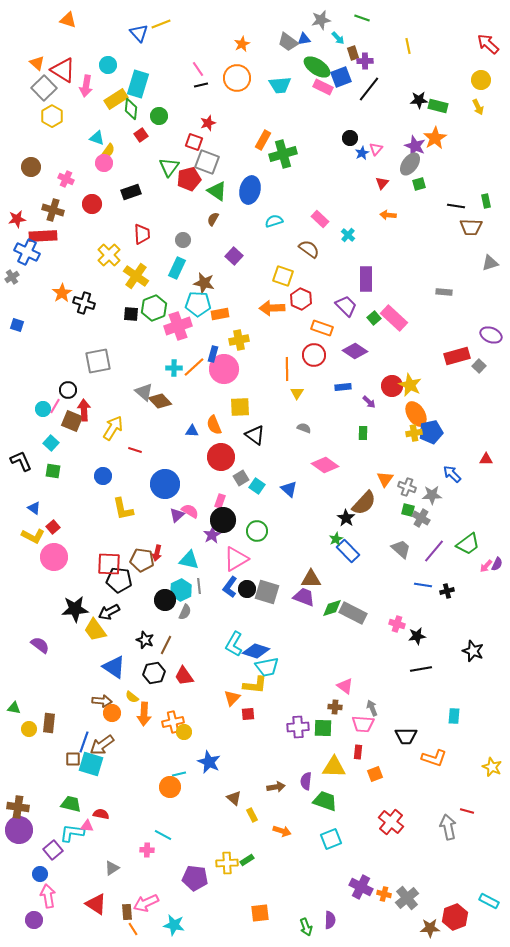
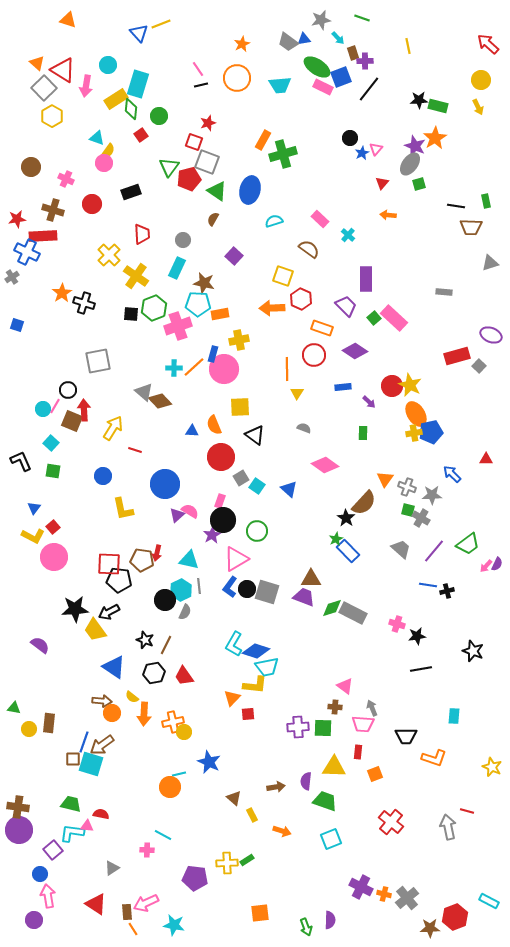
blue triangle at (34, 508): rotated 32 degrees clockwise
blue line at (423, 585): moved 5 px right
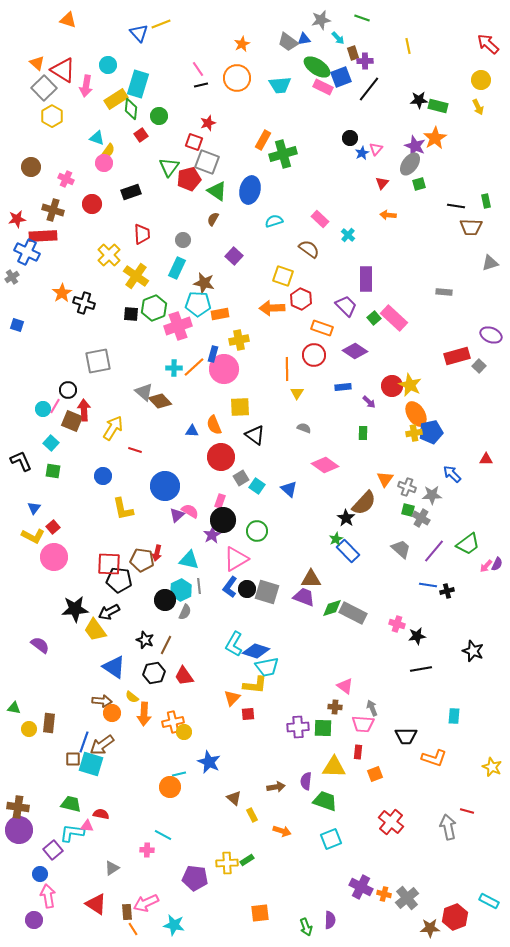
blue circle at (165, 484): moved 2 px down
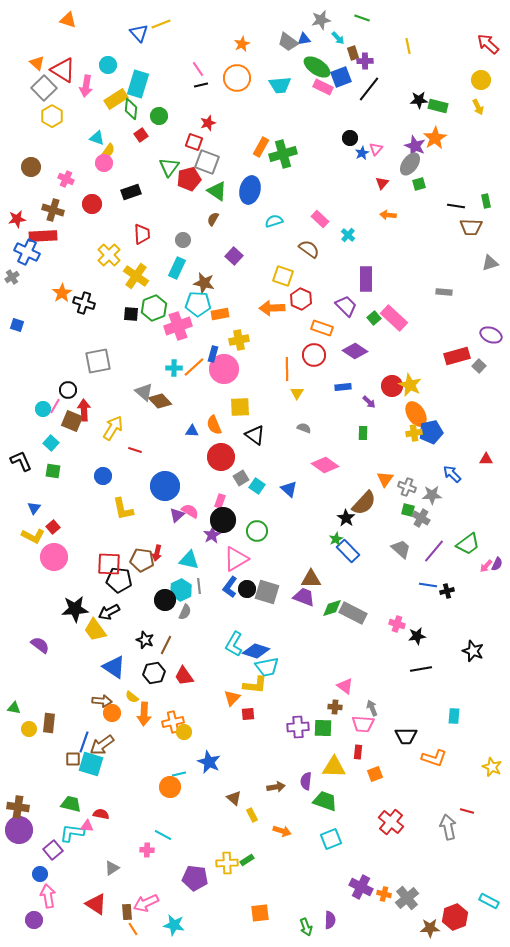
orange rectangle at (263, 140): moved 2 px left, 7 px down
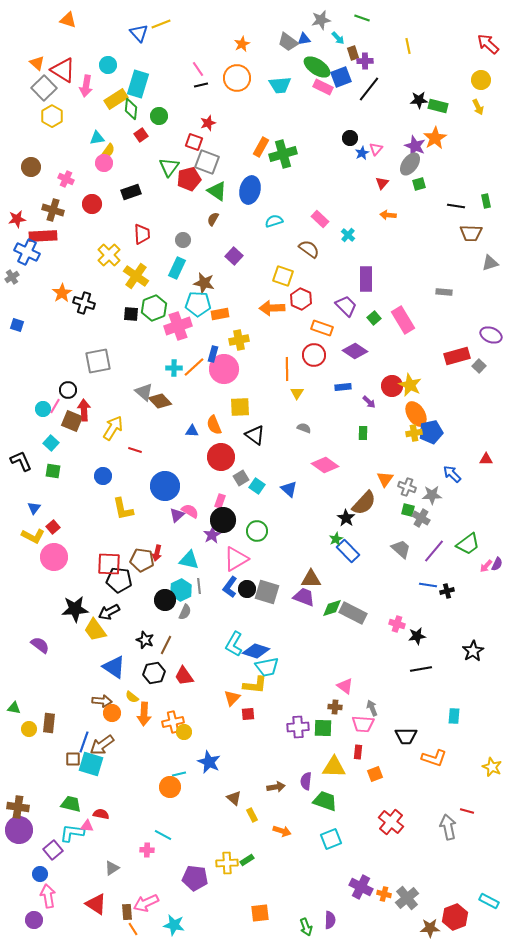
cyan triangle at (97, 138): rotated 28 degrees counterclockwise
brown trapezoid at (471, 227): moved 6 px down
pink rectangle at (394, 318): moved 9 px right, 2 px down; rotated 16 degrees clockwise
black star at (473, 651): rotated 20 degrees clockwise
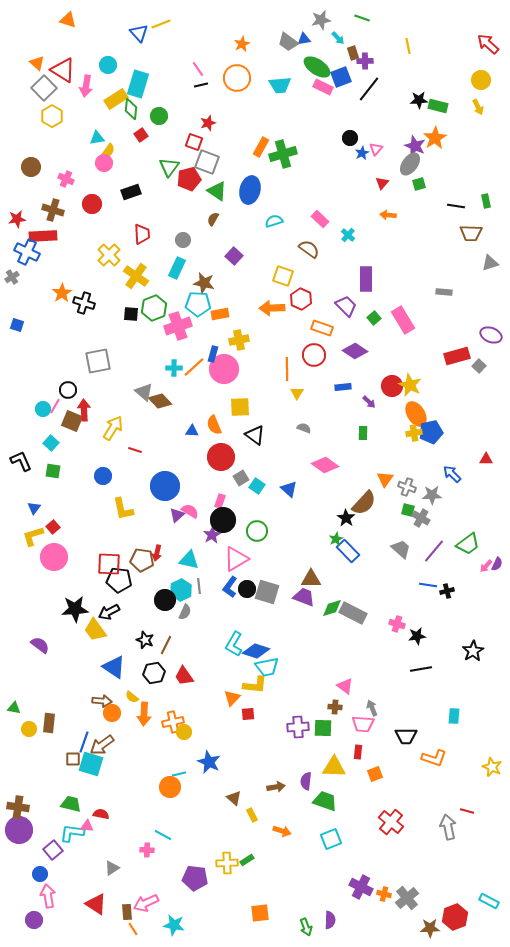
yellow L-shape at (33, 536): rotated 135 degrees clockwise
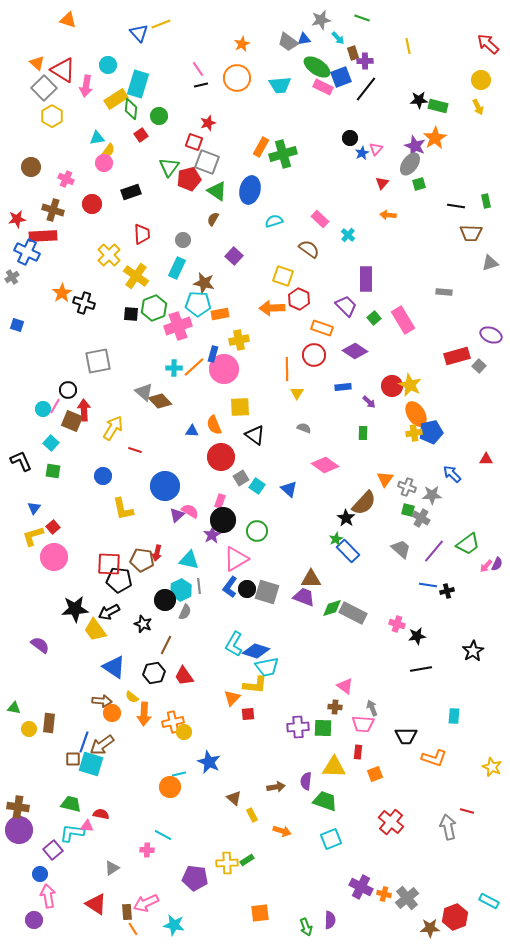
black line at (369, 89): moved 3 px left
red hexagon at (301, 299): moved 2 px left
black star at (145, 640): moved 2 px left, 16 px up
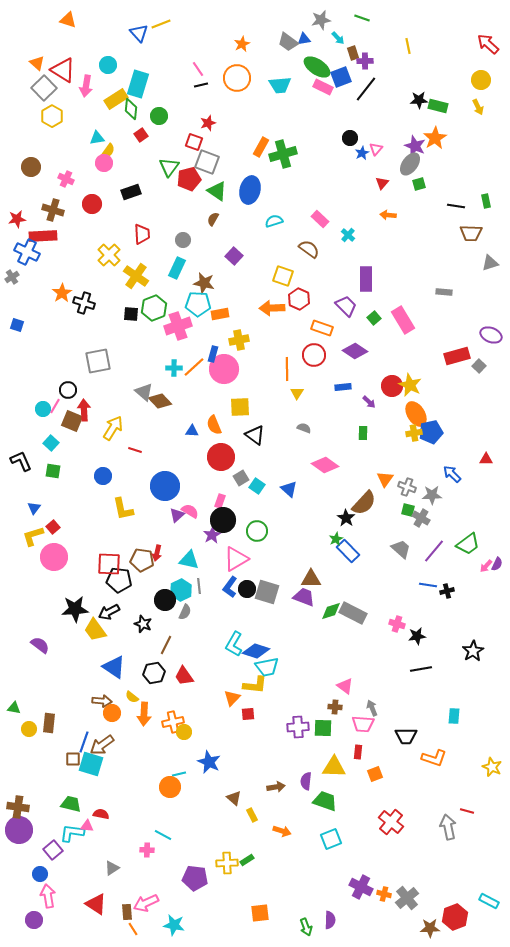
green diamond at (332, 608): moved 1 px left, 3 px down
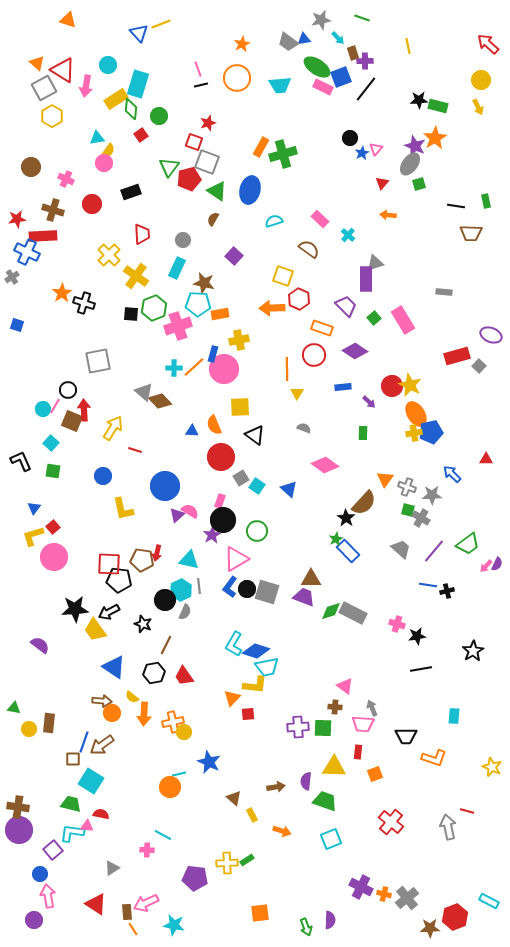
pink line at (198, 69): rotated 14 degrees clockwise
gray square at (44, 88): rotated 15 degrees clockwise
gray triangle at (490, 263): moved 115 px left
cyan square at (91, 764): moved 17 px down; rotated 15 degrees clockwise
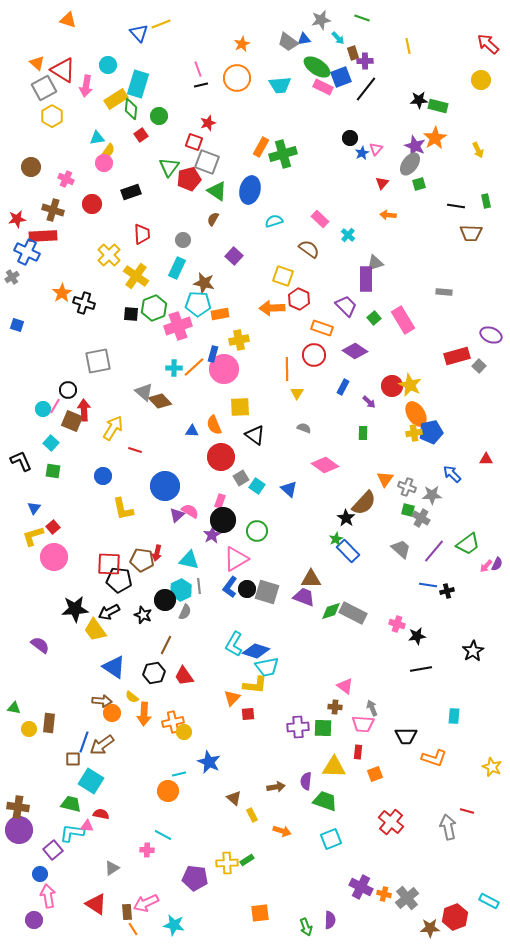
yellow arrow at (478, 107): moved 43 px down
blue rectangle at (343, 387): rotated 56 degrees counterclockwise
black star at (143, 624): moved 9 px up
orange circle at (170, 787): moved 2 px left, 4 px down
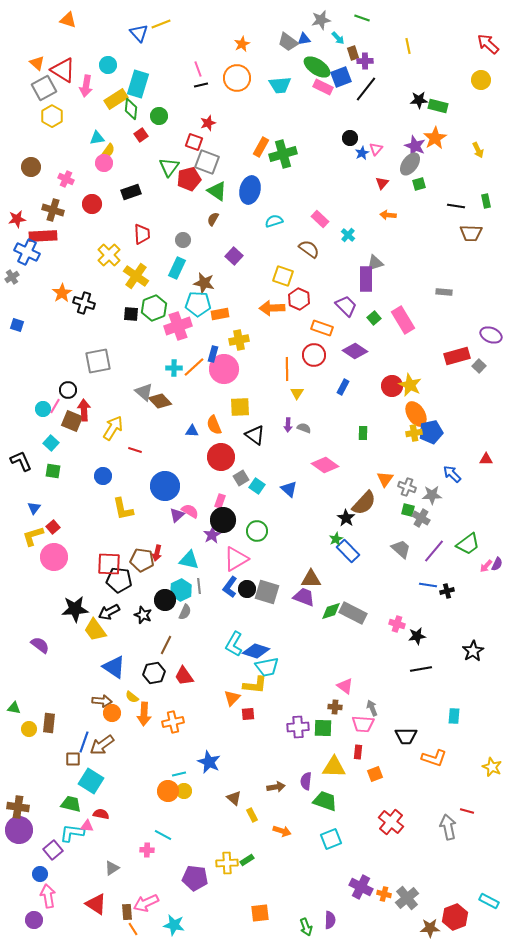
purple arrow at (369, 402): moved 81 px left, 23 px down; rotated 48 degrees clockwise
yellow circle at (184, 732): moved 59 px down
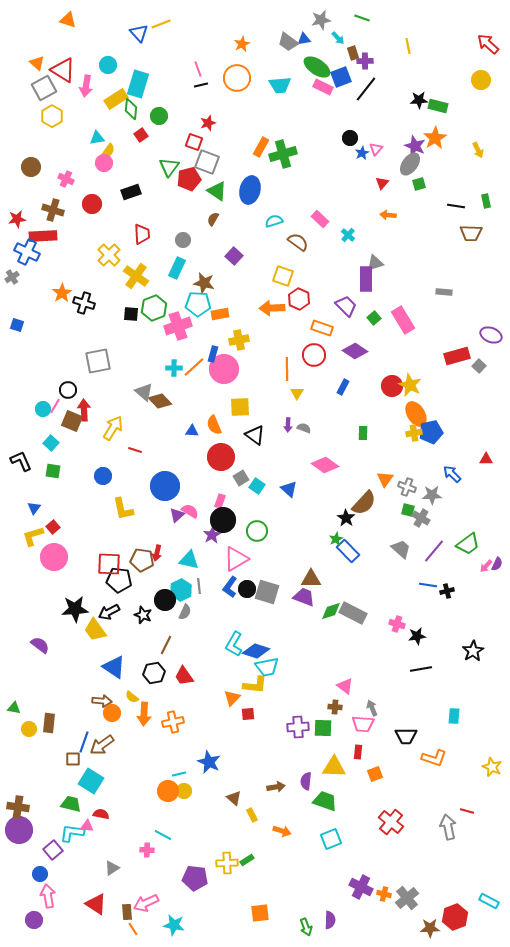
brown semicircle at (309, 249): moved 11 px left, 7 px up
